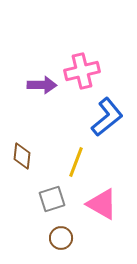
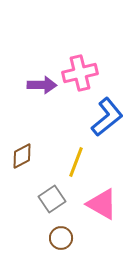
pink cross: moved 2 px left, 2 px down
brown diamond: rotated 56 degrees clockwise
gray square: rotated 16 degrees counterclockwise
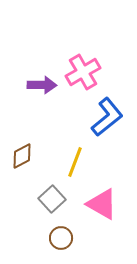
pink cross: moved 3 px right, 1 px up; rotated 16 degrees counterclockwise
yellow line: moved 1 px left
gray square: rotated 8 degrees counterclockwise
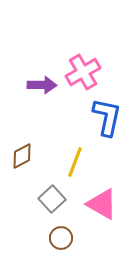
blue L-shape: rotated 39 degrees counterclockwise
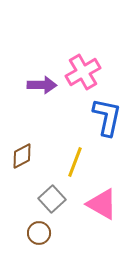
brown circle: moved 22 px left, 5 px up
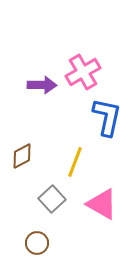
brown circle: moved 2 px left, 10 px down
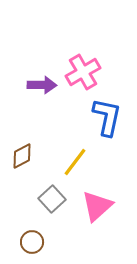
yellow line: rotated 16 degrees clockwise
pink triangle: moved 5 px left, 2 px down; rotated 48 degrees clockwise
brown circle: moved 5 px left, 1 px up
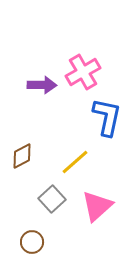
yellow line: rotated 12 degrees clockwise
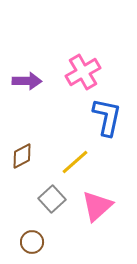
purple arrow: moved 15 px left, 4 px up
